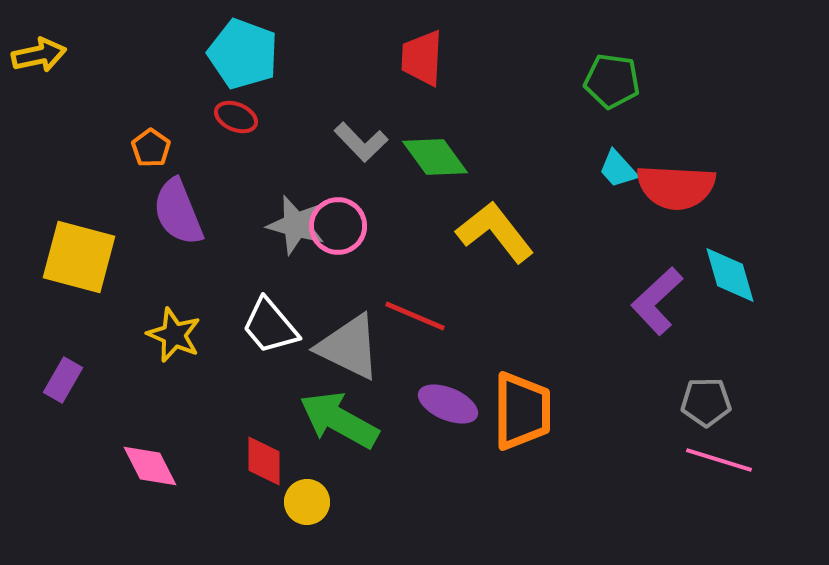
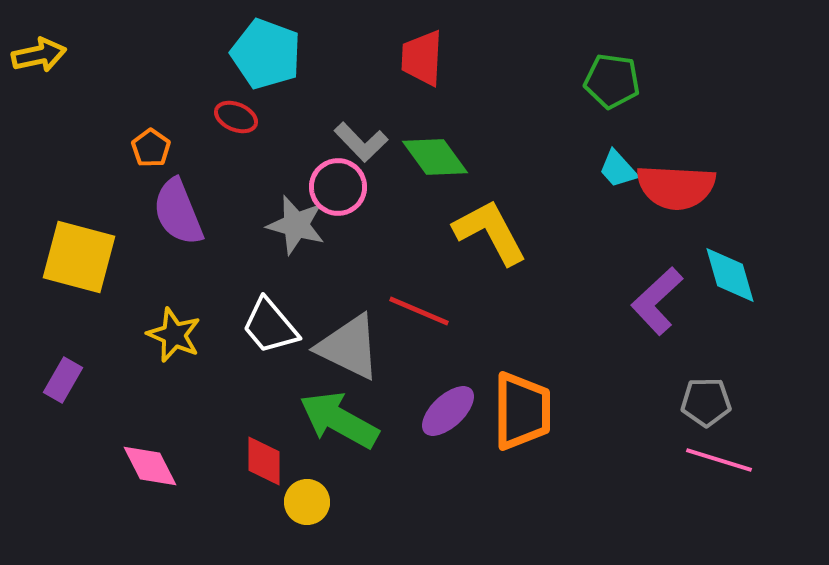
cyan pentagon: moved 23 px right
pink circle: moved 39 px up
yellow L-shape: moved 5 px left; rotated 10 degrees clockwise
red line: moved 4 px right, 5 px up
purple ellipse: moved 7 px down; rotated 66 degrees counterclockwise
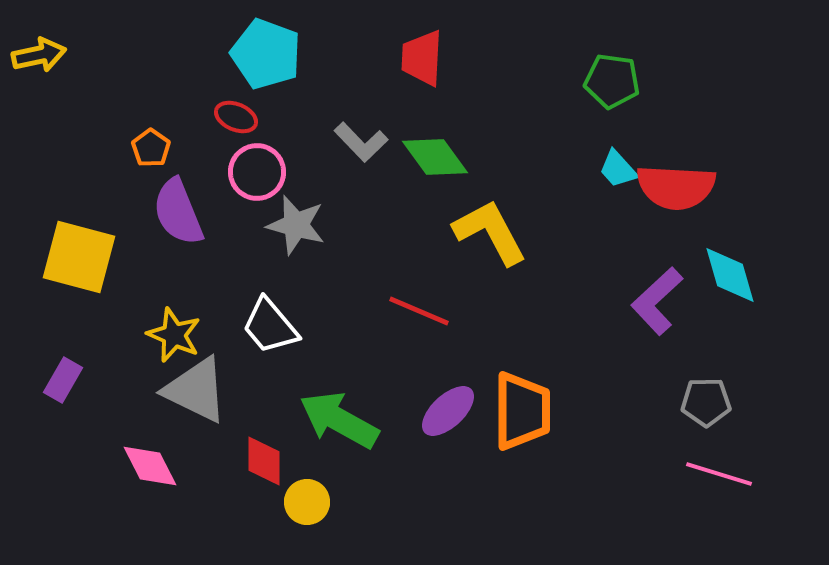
pink circle: moved 81 px left, 15 px up
gray triangle: moved 153 px left, 43 px down
pink line: moved 14 px down
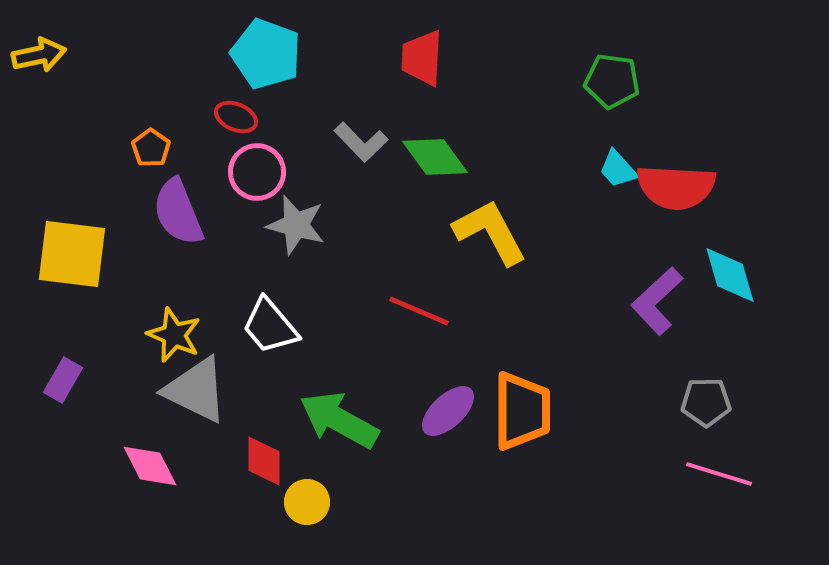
yellow square: moved 7 px left, 3 px up; rotated 8 degrees counterclockwise
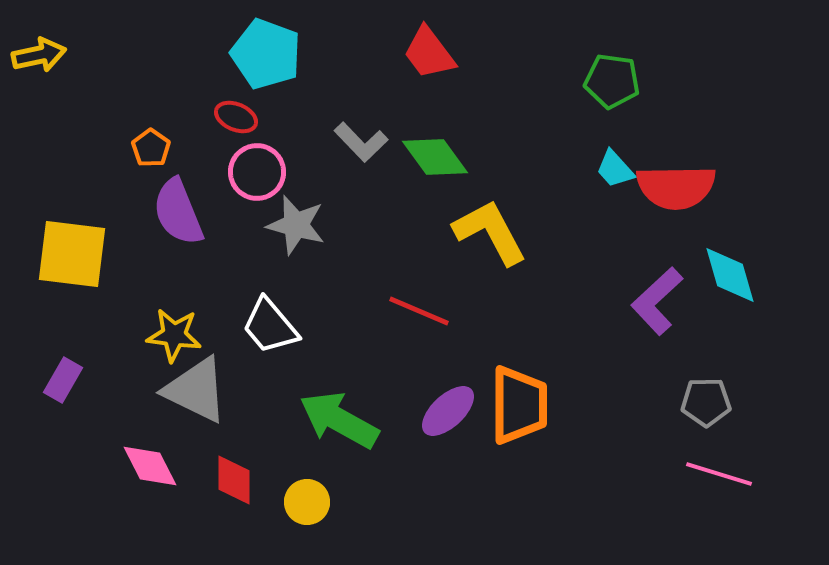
red trapezoid: moved 7 px right, 5 px up; rotated 40 degrees counterclockwise
cyan trapezoid: moved 3 px left
red semicircle: rotated 4 degrees counterclockwise
yellow star: rotated 16 degrees counterclockwise
orange trapezoid: moved 3 px left, 6 px up
red diamond: moved 30 px left, 19 px down
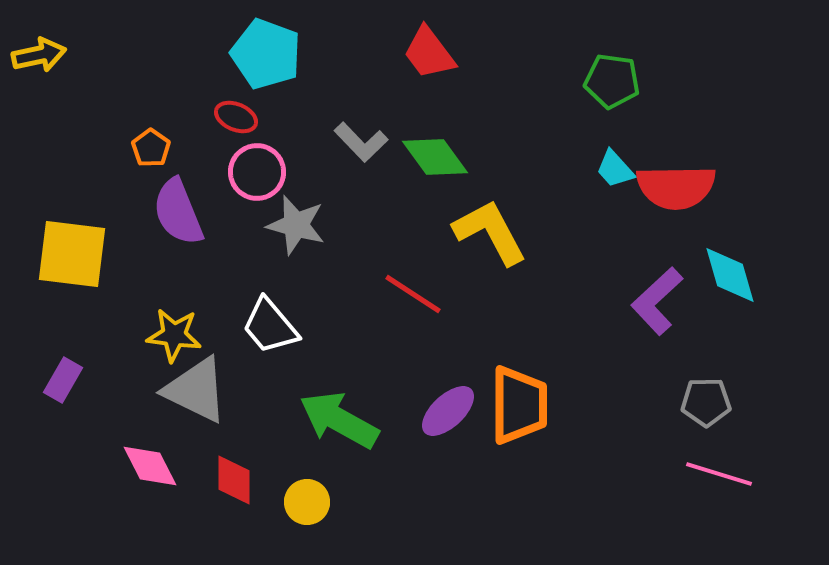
red line: moved 6 px left, 17 px up; rotated 10 degrees clockwise
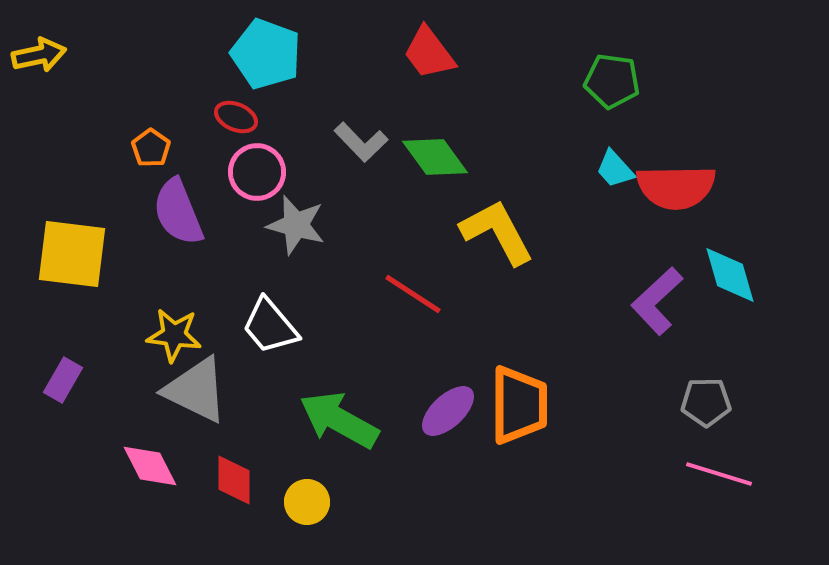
yellow L-shape: moved 7 px right
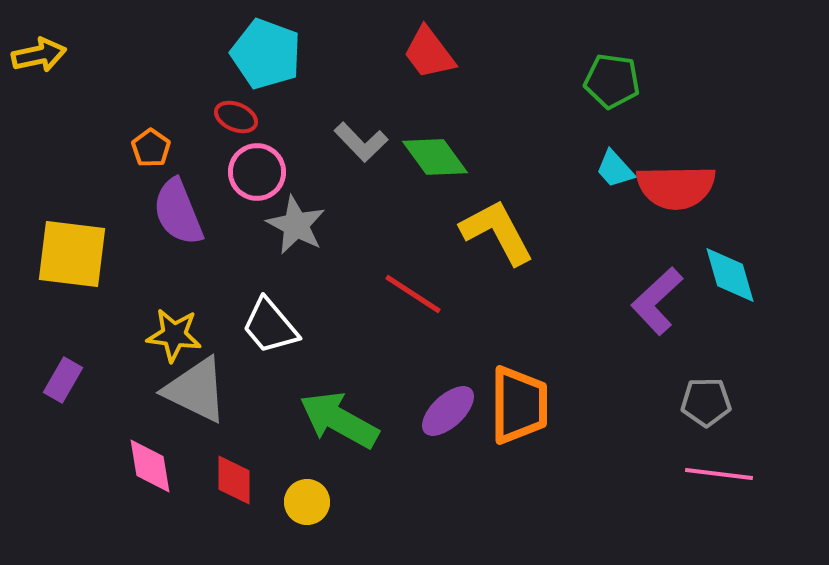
gray star: rotated 12 degrees clockwise
pink diamond: rotated 18 degrees clockwise
pink line: rotated 10 degrees counterclockwise
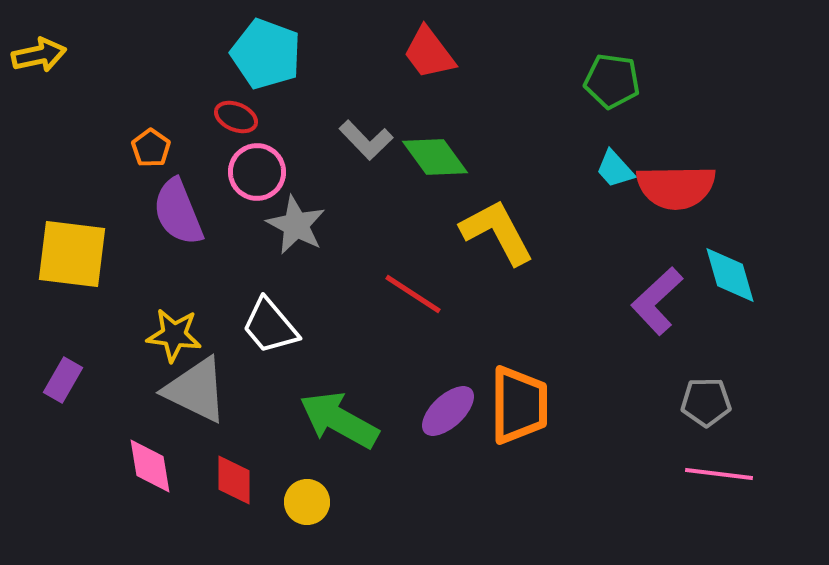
gray L-shape: moved 5 px right, 2 px up
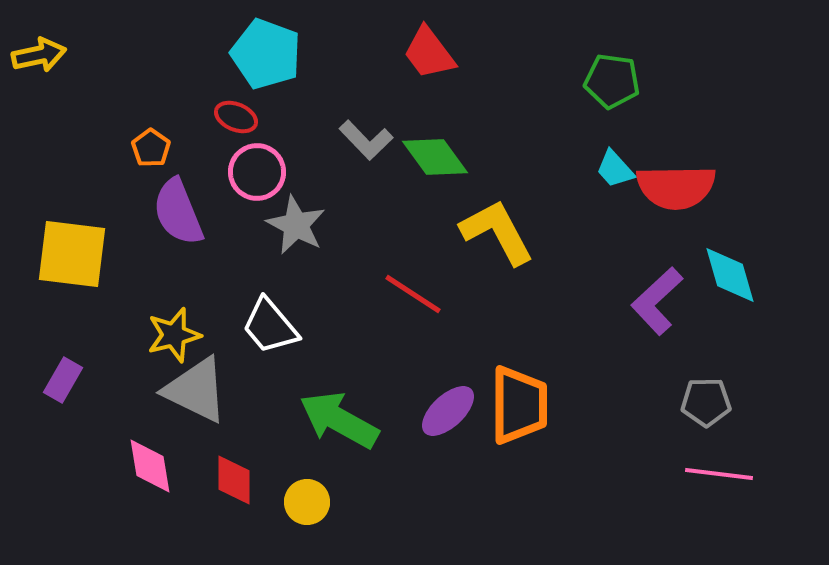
yellow star: rotated 22 degrees counterclockwise
